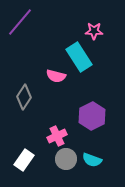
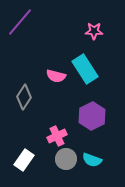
cyan rectangle: moved 6 px right, 12 px down
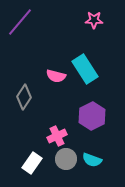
pink star: moved 11 px up
white rectangle: moved 8 px right, 3 px down
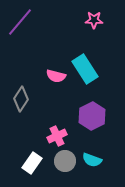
gray diamond: moved 3 px left, 2 px down
gray circle: moved 1 px left, 2 px down
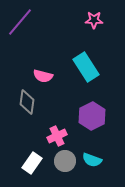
cyan rectangle: moved 1 px right, 2 px up
pink semicircle: moved 13 px left
gray diamond: moved 6 px right, 3 px down; rotated 25 degrees counterclockwise
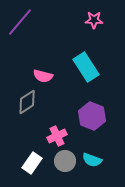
gray diamond: rotated 50 degrees clockwise
purple hexagon: rotated 12 degrees counterclockwise
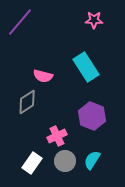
cyan semicircle: rotated 102 degrees clockwise
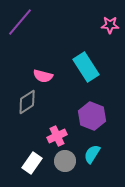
pink star: moved 16 px right, 5 px down
cyan semicircle: moved 6 px up
